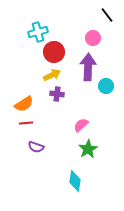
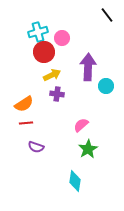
pink circle: moved 31 px left
red circle: moved 10 px left
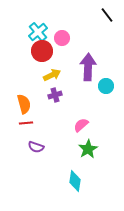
cyan cross: rotated 24 degrees counterclockwise
red circle: moved 2 px left, 1 px up
purple cross: moved 2 px left, 1 px down; rotated 24 degrees counterclockwise
orange semicircle: rotated 72 degrees counterclockwise
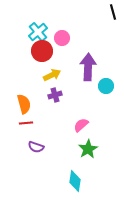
black line: moved 6 px right, 3 px up; rotated 21 degrees clockwise
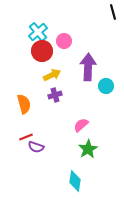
pink circle: moved 2 px right, 3 px down
red line: moved 14 px down; rotated 16 degrees counterclockwise
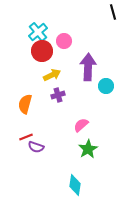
purple cross: moved 3 px right
orange semicircle: moved 1 px right; rotated 150 degrees counterclockwise
cyan diamond: moved 4 px down
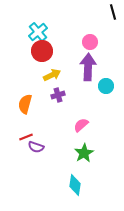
pink circle: moved 26 px right, 1 px down
green star: moved 4 px left, 4 px down
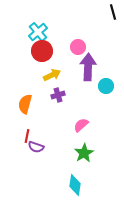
pink circle: moved 12 px left, 5 px down
red line: moved 1 px right, 1 px up; rotated 56 degrees counterclockwise
